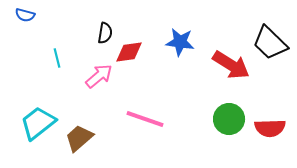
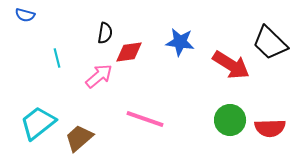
green circle: moved 1 px right, 1 px down
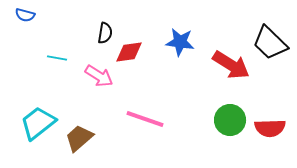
cyan line: rotated 66 degrees counterclockwise
pink arrow: rotated 72 degrees clockwise
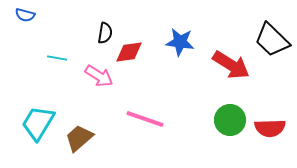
black trapezoid: moved 2 px right, 3 px up
cyan trapezoid: rotated 21 degrees counterclockwise
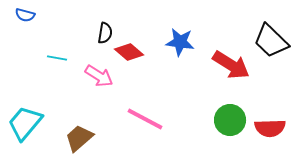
black trapezoid: moved 1 px left, 1 px down
red diamond: rotated 48 degrees clockwise
pink line: rotated 9 degrees clockwise
cyan trapezoid: moved 13 px left; rotated 9 degrees clockwise
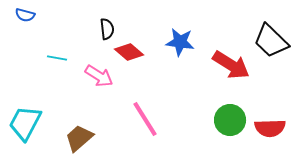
black semicircle: moved 2 px right, 4 px up; rotated 15 degrees counterclockwise
pink line: rotated 30 degrees clockwise
cyan trapezoid: rotated 12 degrees counterclockwise
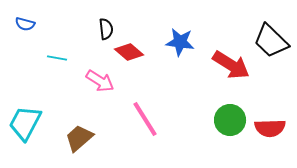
blue semicircle: moved 9 px down
black semicircle: moved 1 px left
pink arrow: moved 1 px right, 5 px down
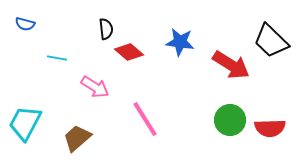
pink arrow: moved 5 px left, 6 px down
brown trapezoid: moved 2 px left
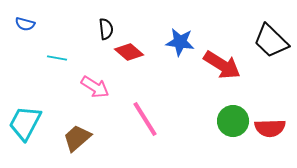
red arrow: moved 9 px left
green circle: moved 3 px right, 1 px down
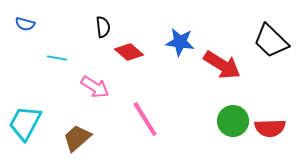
black semicircle: moved 3 px left, 2 px up
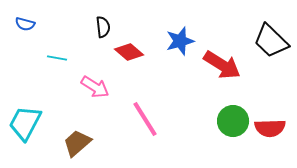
blue star: moved 1 px up; rotated 24 degrees counterclockwise
brown trapezoid: moved 5 px down
